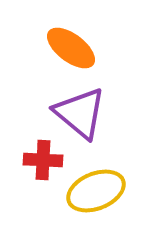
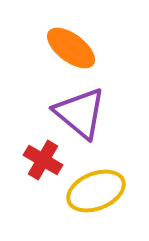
red cross: rotated 27 degrees clockwise
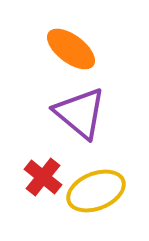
orange ellipse: moved 1 px down
red cross: moved 17 px down; rotated 9 degrees clockwise
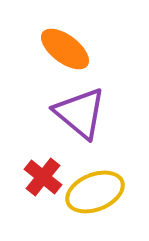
orange ellipse: moved 6 px left
yellow ellipse: moved 1 px left, 1 px down
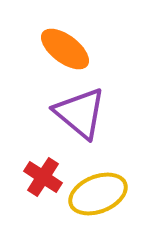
red cross: rotated 6 degrees counterclockwise
yellow ellipse: moved 3 px right, 2 px down
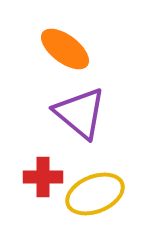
red cross: rotated 33 degrees counterclockwise
yellow ellipse: moved 3 px left
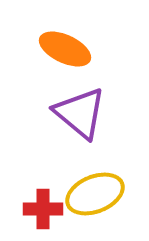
orange ellipse: rotated 12 degrees counterclockwise
red cross: moved 32 px down
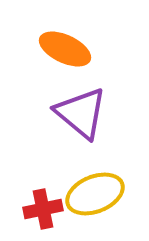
purple triangle: moved 1 px right
red cross: rotated 12 degrees counterclockwise
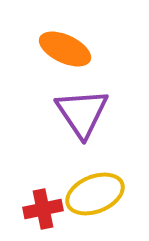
purple triangle: moved 1 px right; rotated 16 degrees clockwise
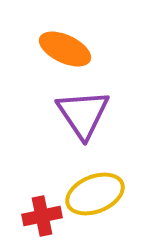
purple triangle: moved 1 px right, 1 px down
red cross: moved 1 px left, 7 px down
